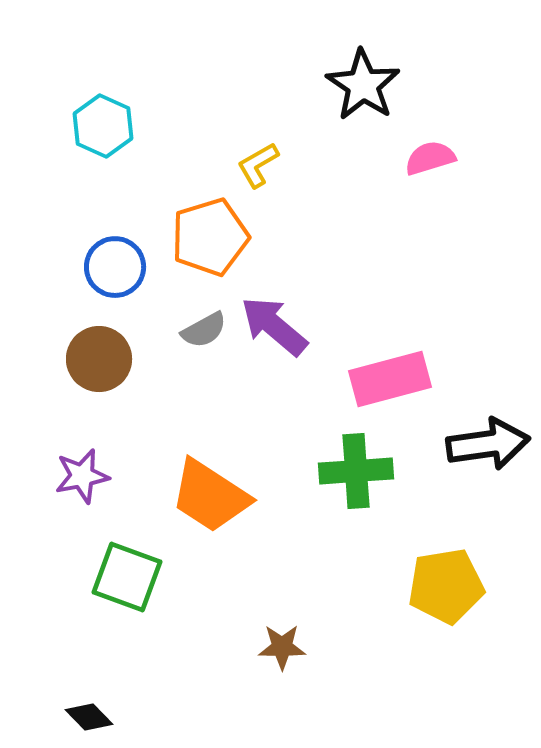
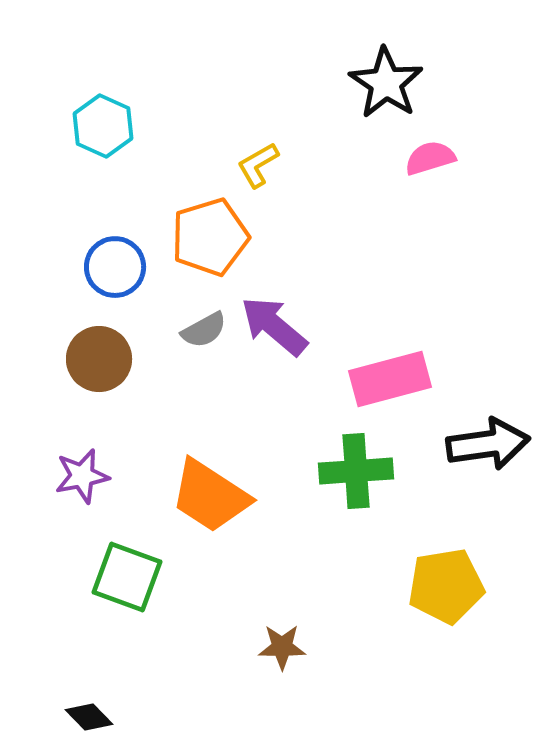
black star: moved 23 px right, 2 px up
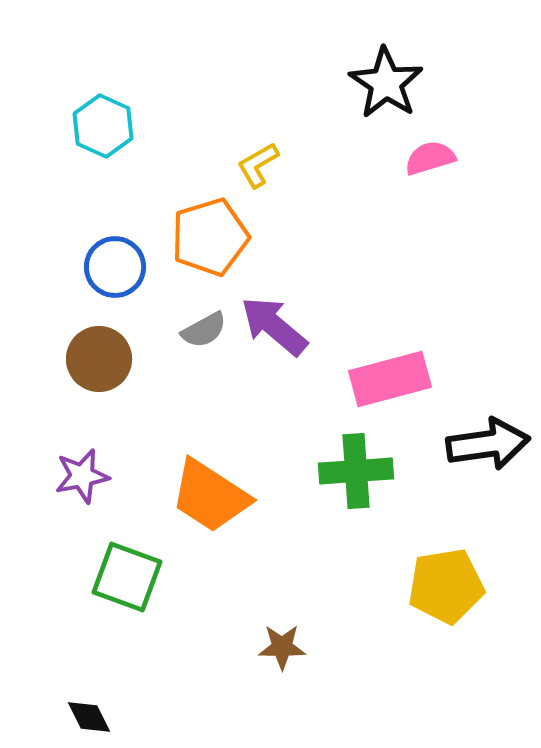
black diamond: rotated 18 degrees clockwise
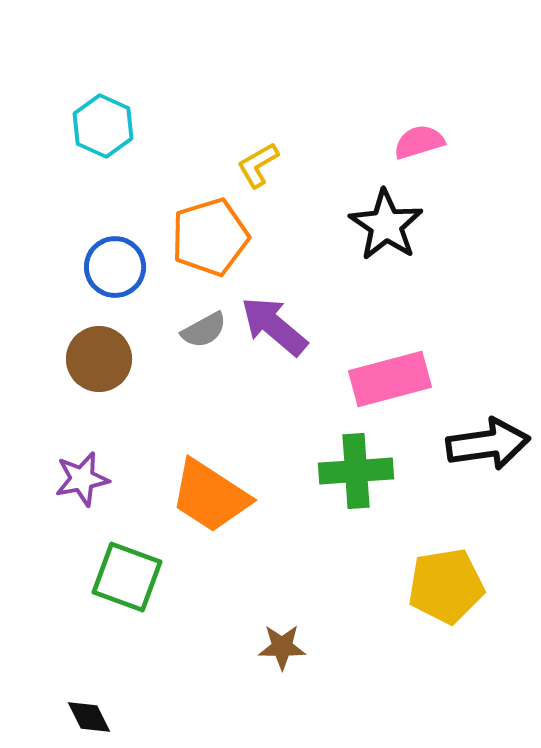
black star: moved 142 px down
pink semicircle: moved 11 px left, 16 px up
purple star: moved 3 px down
